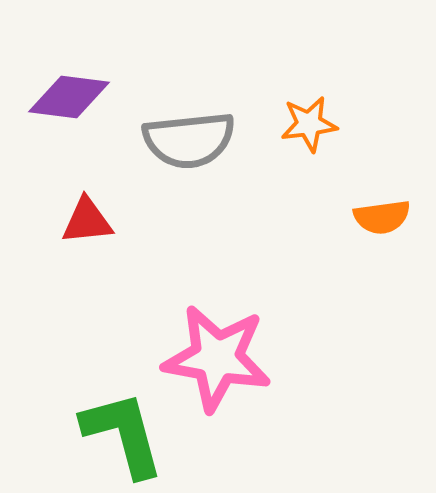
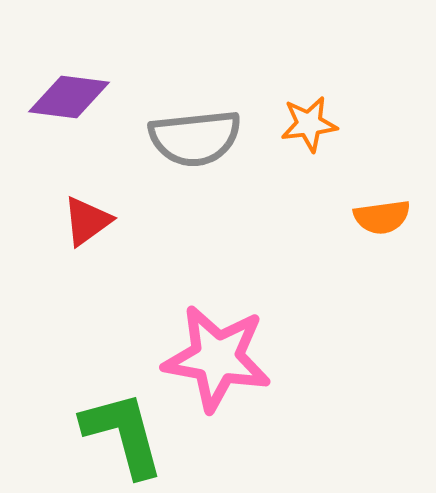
gray semicircle: moved 6 px right, 2 px up
red triangle: rotated 30 degrees counterclockwise
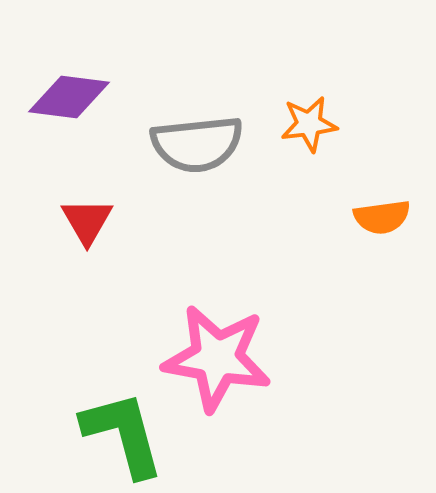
gray semicircle: moved 2 px right, 6 px down
red triangle: rotated 24 degrees counterclockwise
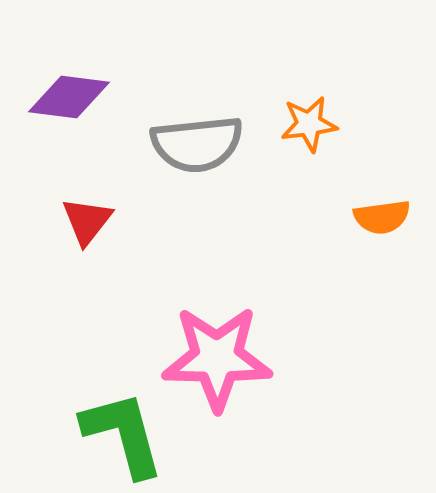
red triangle: rotated 8 degrees clockwise
pink star: rotated 9 degrees counterclockwise
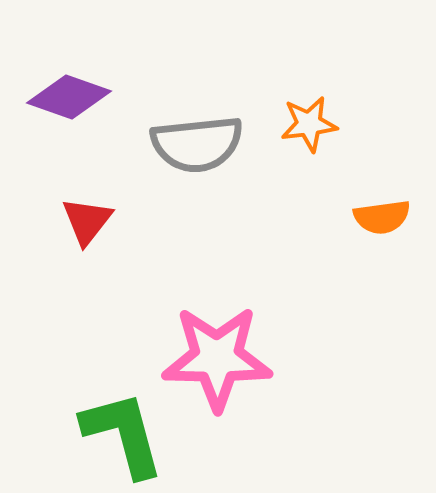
purple diamond: rotated 12 degrees clockwise
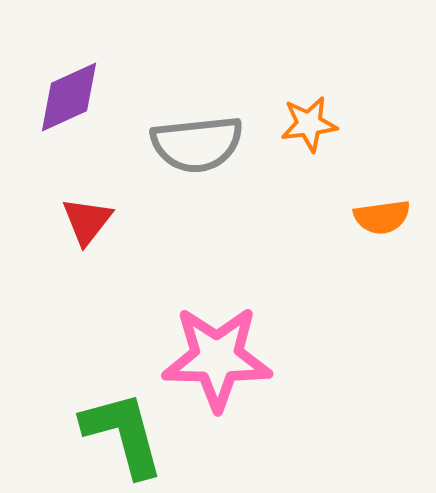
purple diamond: rotated 44 degrees counterclockwise
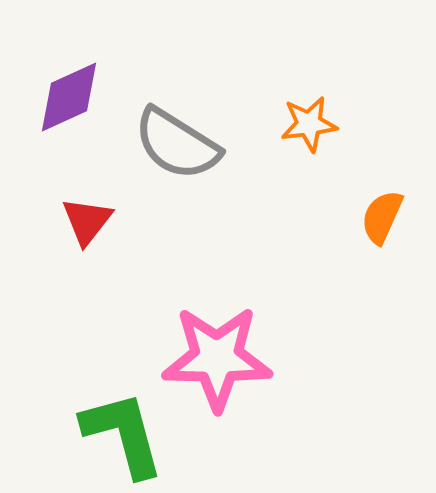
gray semicircle: moved 20 px left; rotated 38 degrees clockwise
orange semicircle: rotated 122 degrees clockwise
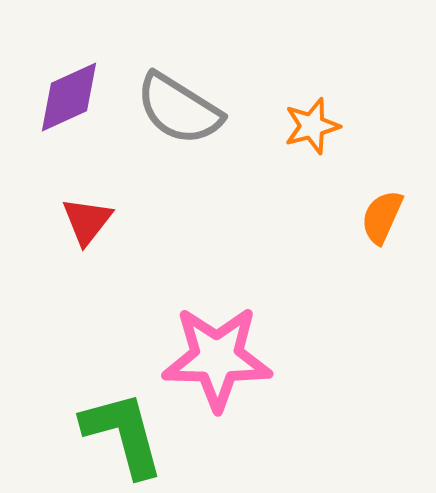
orange star: moved 3 px right, 2 px down; rotated 8 degrees counterclockwise
gray semicircle: moved 2 px right, 35 px up
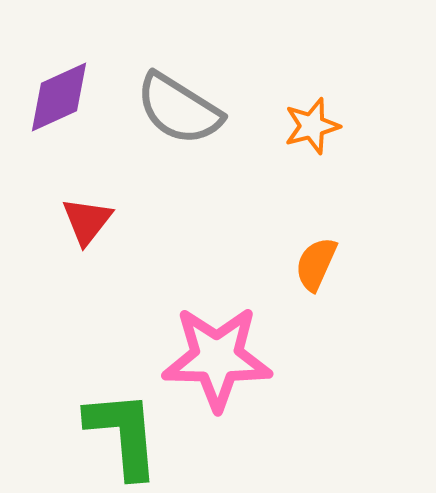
purple diamond: moved 10 px left
orange semicircle: moved 66 px left, 47 px down
green L-shape: rotated 10 degrees clockwise
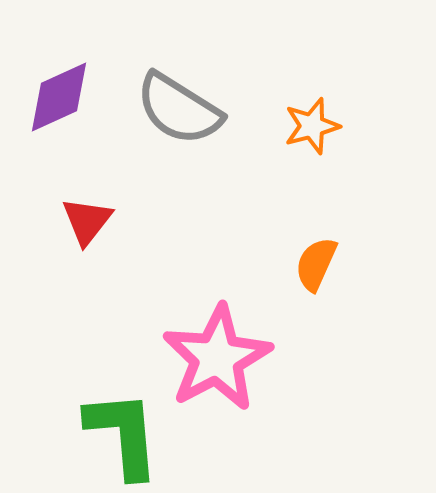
pink star: rotated 29 degrees counterclockwise
